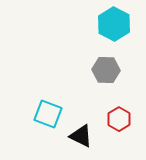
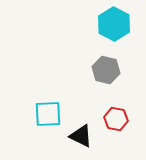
gray hexagon: rotated 12 degrees clockwise
cyan square: rotated 24 degrees counterclockwise
red hexagon: moved 3 px left; rotated 20 degrees counterclockwise
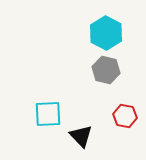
cyan hexagon: moved 8 px left, 9 px down
red hexagon: moved 9 px right, 3 px up
black triangle: rotated 20 degrees clockwise
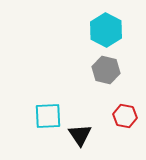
cyan hexagon: moved 3 px up
cyan square: moved 2 px down
black triangle: moved 1 px left, 1 px up; rotated 10 degrees clockwise
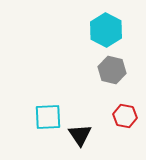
gray hexagon: moved 6 px right
cyan square: moved 1 px down
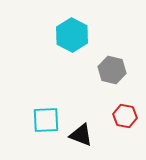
cyan hexagon: moved 34 px left, 5 px down
cyan square: moved 2 px left, 3 px down
black triangle: moved 1 px right; rotated 35 degrees counterclockwise
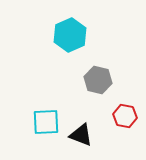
cyan hexagon: moved 2 px left; rotated 8 degrees clockwise
gray hexagon: moved 14 px left, 10 px down
cyan square: moved 2 px down
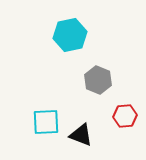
cyan hexagon: rotated 12 degrees clockwise
gray hexagon: rotated 8 degrees clockwise
red hexagon: rotated 15 degrees counterclockwise
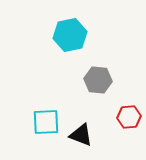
gray hexagon: rotated 16 degrees counterclockwise
red hexagon: moved 4 px right, 1 px down
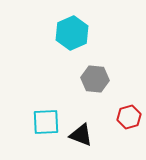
cyan hexagon: moved 2 px right, 2 px up; rotated 12 degrees counterclockwise
gray hexagon: moved 3 px left, 1 px up
red hexagon: rotated 10 degrees counterclockwise
